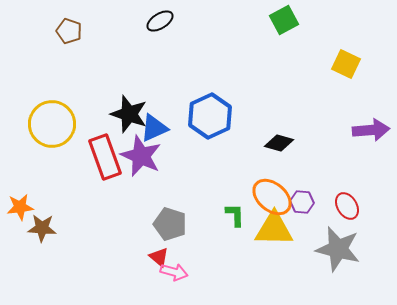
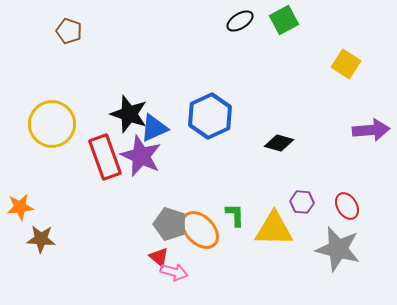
black ellipse: moved 80 px right
yellow square: rotated 8 degrees clockwise
orange ellipse: moved 72 px left, 33 px down; rotated 6 degrees clockwise
brown star: moved 1 px left, 11 px down
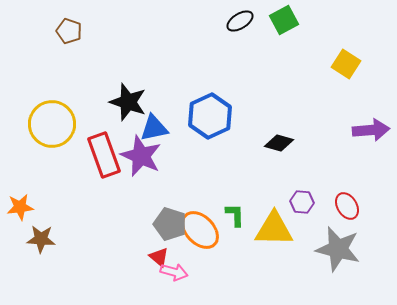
black star: moved 1 px left, 12 px up
blue triangle: rotated 12 degrees clockwise
red rectangle: moved 1 px left, 2 px up
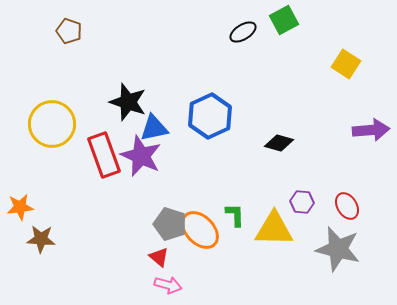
black ellipse: moved 3 px right, 11 px down
pink arrow: moved 6 px left, 13 px down
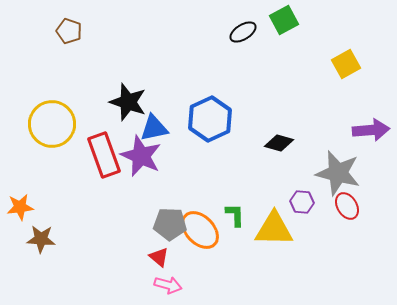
yellow square: rotated 28 degrees clockwise
blue hexagon: moved 3 px down
gray pentagon: rotated 16 degrees counterclockwise
gray star: moved 76 px up
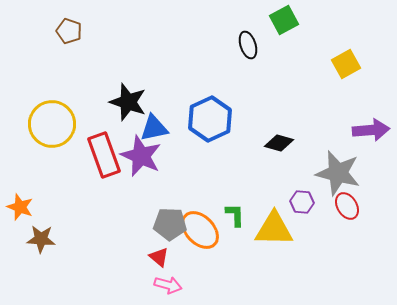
black ellipse: moved 5 px right, 13 px down; rotated 76 degrees counterclockwise
orange star: rotated 28 degrees clockwise
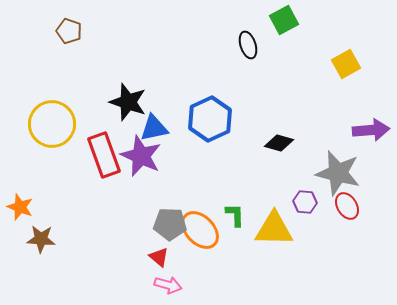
purple hexagon: moved 3 px right
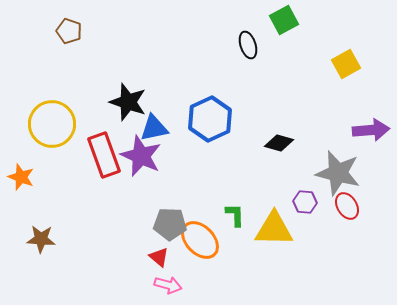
orange star: moved 1 px right, 30 px up
orange ellipse: moved 10 px down
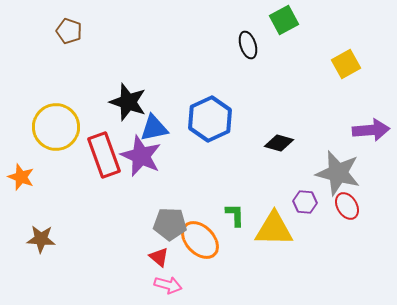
yellow circle: moved 4 px right, 3 px down
